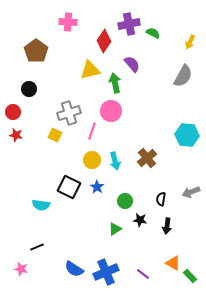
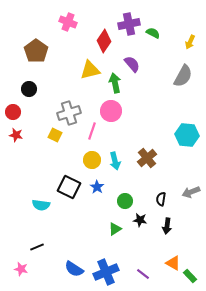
pink cross: rotated 18 degrees clockwise
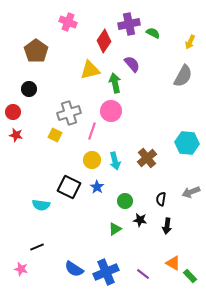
cyan hexagon: moved 8 px down
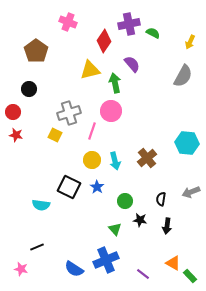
green triangle: rotated 40 degrees counterclockwise
blue cross: moved 12 px up
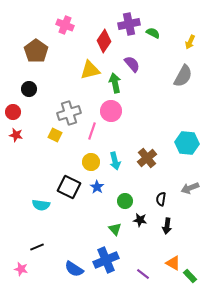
pink cross: moved 3 px left, 3 px down
yellow circle: moved 1 px left, 2 px down
gray arrow: moved 1 px left, 4 px up
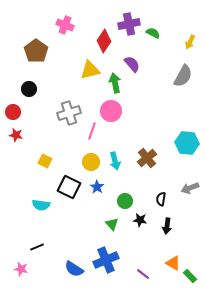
yellow square: moved 10 px left, 26 px down
green triangle: moved 3 px left, 5 px up
